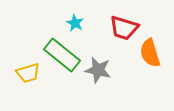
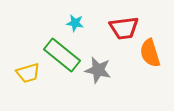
cyan star: rotated 18 degrees counterclockwise
red trapezoid: rotated 24 degrees counterclockwise
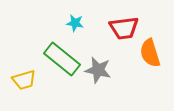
green rectangle: moved 4 px down
yellow trapezoid: moved 4 px left, 7 px down
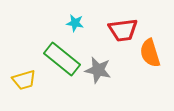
red trapezoid: moved 1 px left, 2 px down
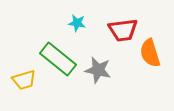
cyan star: moved 2 px right
green rectangle: moved 4 px left
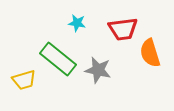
red trapezoid: moved 1 px up
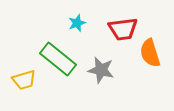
cyan star: rotated 30 degrees counterclockwise
gray star: moved 3 px right
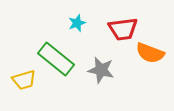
orange semicircle: rotated 52 degrees counterclockwise
green rectangle: moved 2 px left
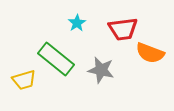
cyan star: rotated 12 degrees counterclockwise
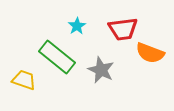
cyan star: moved 3 px down
green rectangle: moved 1 px right, 2 px up
gray star: rotated 12 degrees clockwise
yellow trapezoid: rotated 145 degrees counterclockwise
